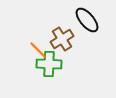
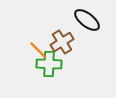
black ellipse: rotated 12 degrees counterclockwise
brown cross: moved 3 px down
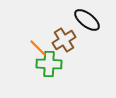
brown cross: moved 2 px right, 2 px up
orange line: moved 2 px up
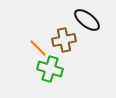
brown cross: rotated 20 degrees clockwise
green cross: moved 1 px right, 5 px down; rotated 15 degrees clockwise
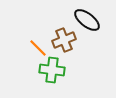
brown cross: rotated 10 degrees counterclockwise
green cross: moved 2 px right, 1 px down; rotated 10 degrees counterclockwise
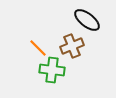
brown cross: moved 8 px right, 6 px down
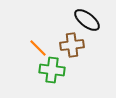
brown cross: moved 1 px up; rotated 15 degrees clockwise
